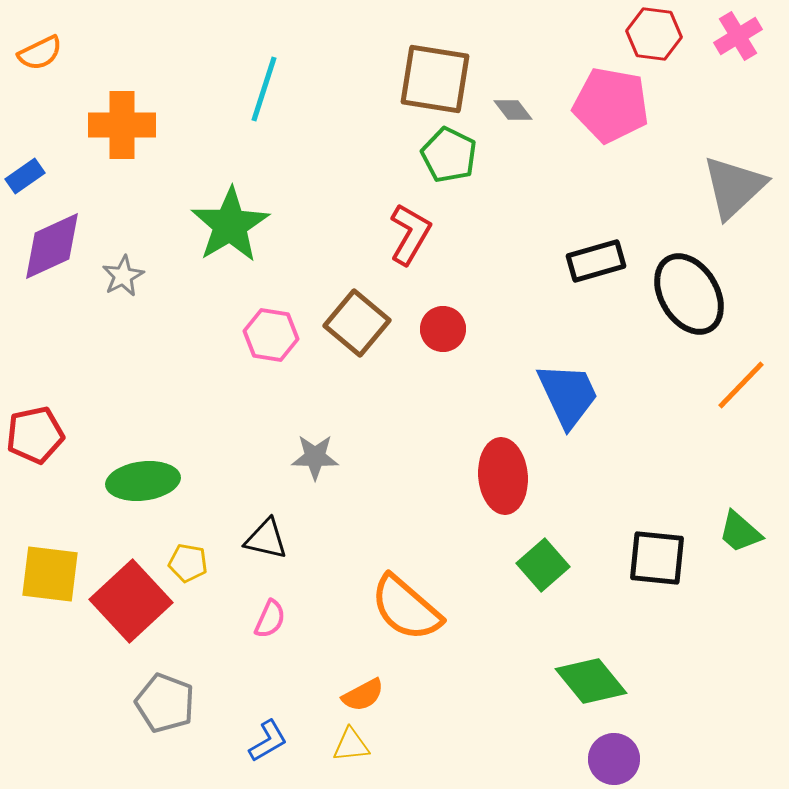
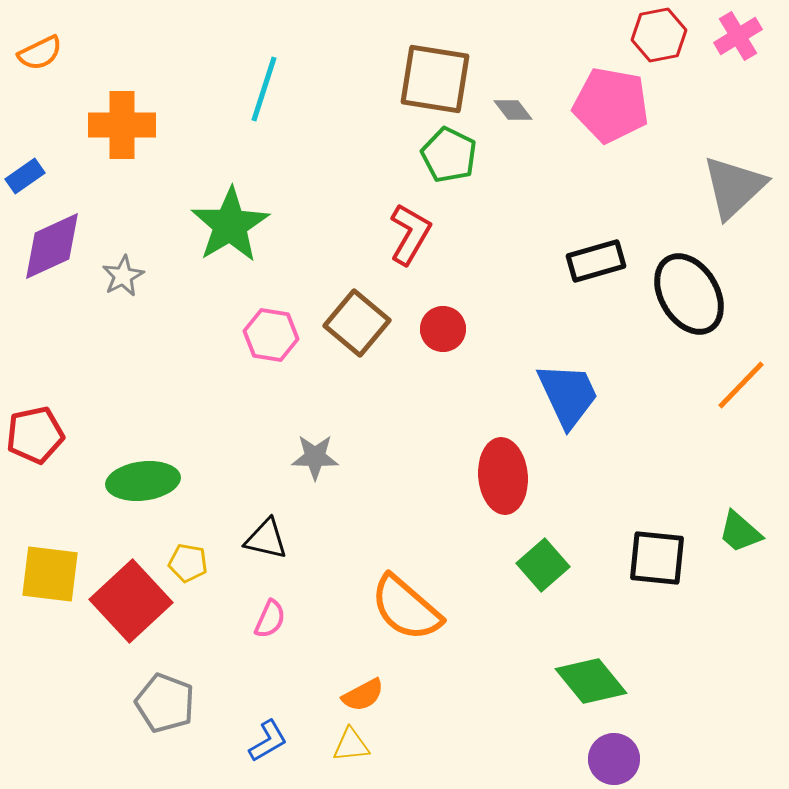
red hexagon at (654, 34): moved 5 px right, 1 px down; rotated 18 degrees counterclockwise
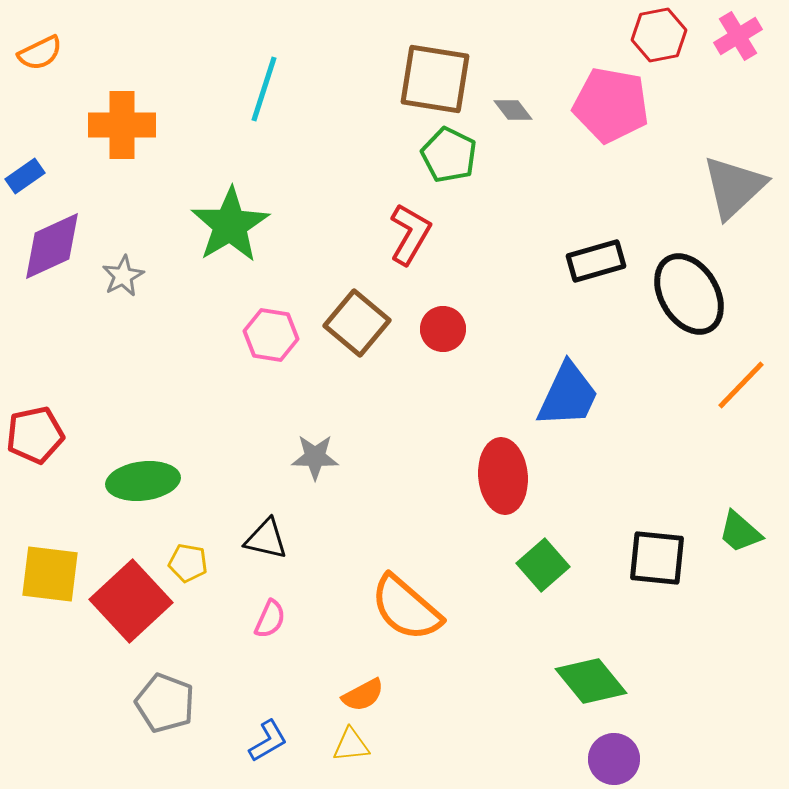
blue trapezoid at (568, 395): rotated 50 degrees clockwise
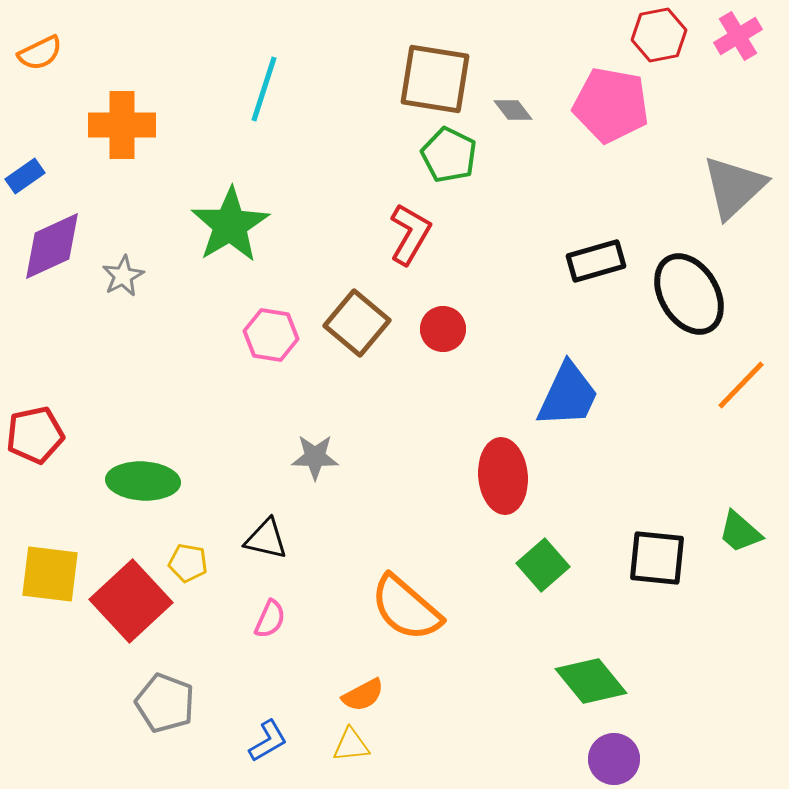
green ellipse at (143, 481): rotated 10 degrees clockwise
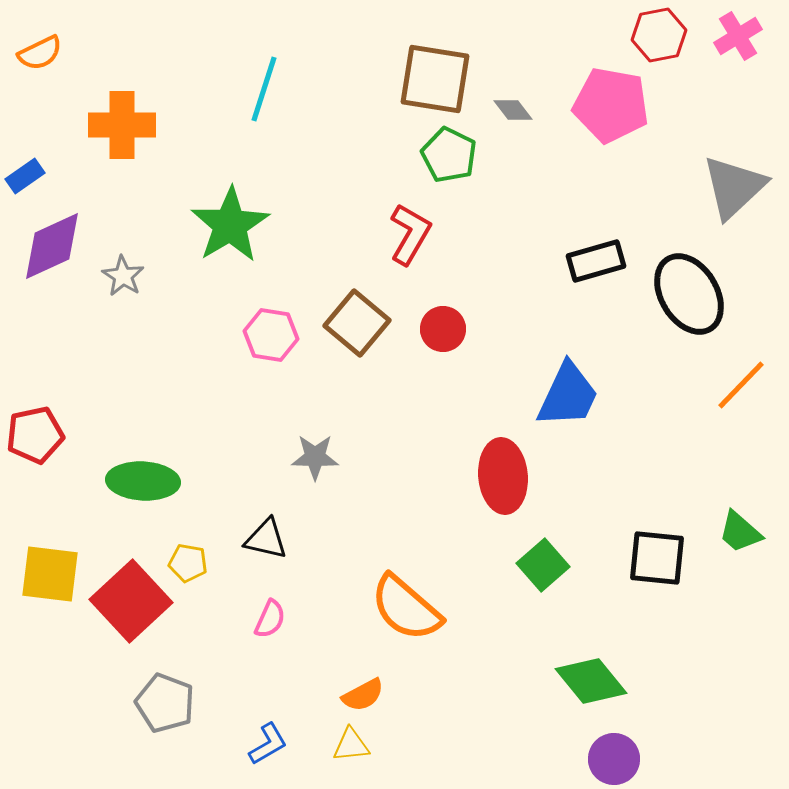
gray star at (123, 276): rotated 12 degrees counterclockwise
blue L-shape at (268, 741): moved 3 px down
